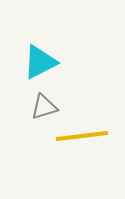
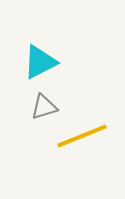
yellow line: rotated 15 degrees counterclockwise
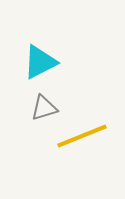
gray triangle: moved 1 px down
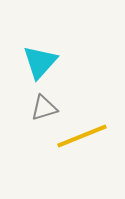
cyan triangle: rotated 21 degrees counterclockwise
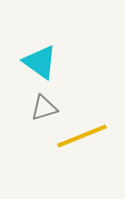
cyan triangle: rotated 36 degrees counterclockwise
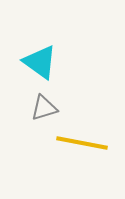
yellow line: moved 7 px down; rotated 33 degrees clockwise
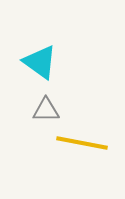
gray triangle: moved 2 px right, 2 px down; rotated 16 degrees clockwise
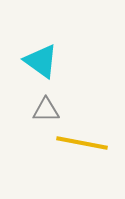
cyan triangle: moved 1 px right, 1 px up
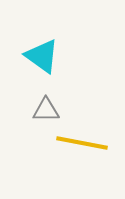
cyan triangle: moved 1 px right, 5 px up
